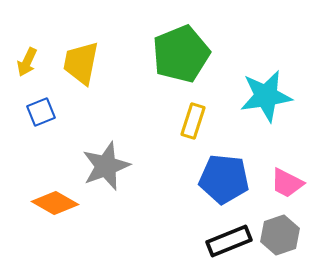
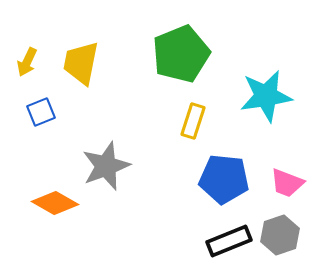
pink trapezoid: rotated 6 degrees counterclockwise
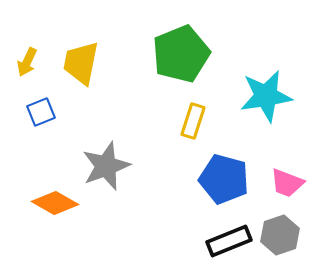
blue pentagon: rotated 9 degrees clockwise
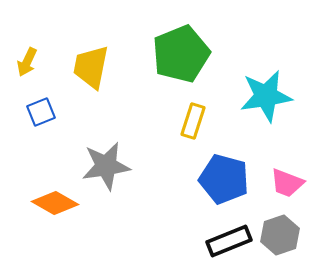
yellow trapezoid: moved 10 px right, 4 px down
gray star: rotated 12 degrees clockwise
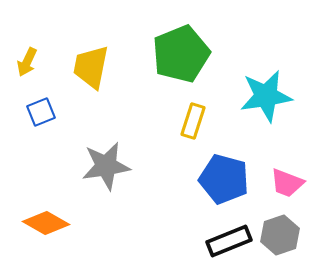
orange diamond: moved 9 px left, 20 px down
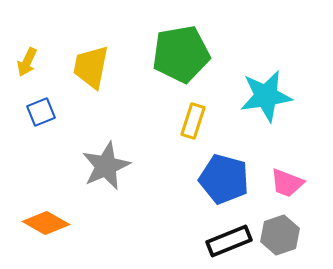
green pentagon: rotated 12 degrees clockwise
gray star: rotated 15 degrees counterclockwise
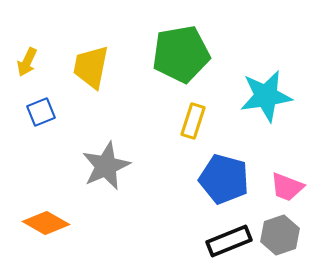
pink trapezoid: moved 4 px down
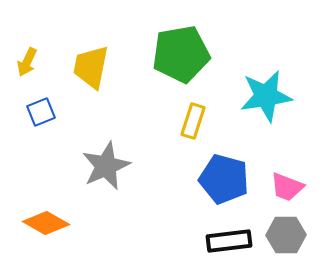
gray hexagon: moved 6 px right; rotated 18 degrees clockwise
black rectangle: rotated 15 degrees clockwise
